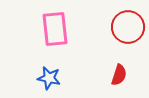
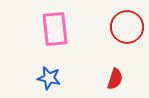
red circle: moved 1 px left
red semicircle: moved 4 px left, 4 px down
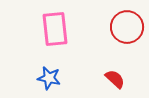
red semicircle: rotated 65 degrees counterclockwise
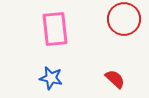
red circle: moved 3 px left, 8 px up
blue star: moved 2 px right
